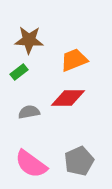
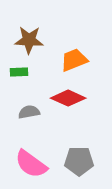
green rectangle: rotated 36 degrees clockwise
red diamond: rotated 24 degrees clockwise
gray pentagon: rotated 24 degrees clockwise
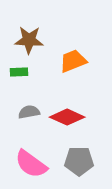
orange trapezoid: moved 1 px left, 1 px down
red diamond: moved 1 px left, 19 px down
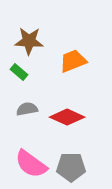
brown star: moved 1 px down
green rectangle: rotated 42 degrees clockwise
gray semicircle: moved 2 px left, 3 px up
gray pentagon: moved 8 px left, 6 px down
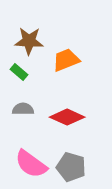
orange trapezoid: moved 7 px left, 1 px up
gray semicircle: moved 4 px left; rotated 10 degrees clockwise
gray pentagon: rotated 16 degrees clockwise
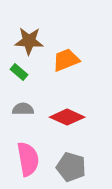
pink semicircle: moved 3 px left, 5 px up; rotated 136 degrees counterclockwise
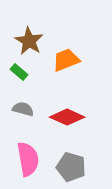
brown star: rotated 28 degrees clockwise
gray semicircle: rotated 15 degrees clockwise
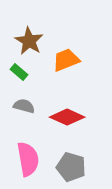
gray semicircle: moved 1 px right, 3 px up
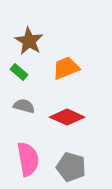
orange trapezoid: moved 8 px down
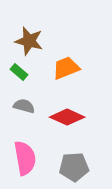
brown star: rotated 16 degrees counterclockwise
pink semicircle: moved 3 px left, 1 px up
gray pentagon: moved 3 px right; rotated 20 degrees counterclockwise
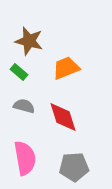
red diamond: moved 4 px left; rotated 48 degrees clockwise
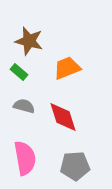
orange trapezoid: moved 1 px right
gray pentagon: moved 1 px right, 1 px up
